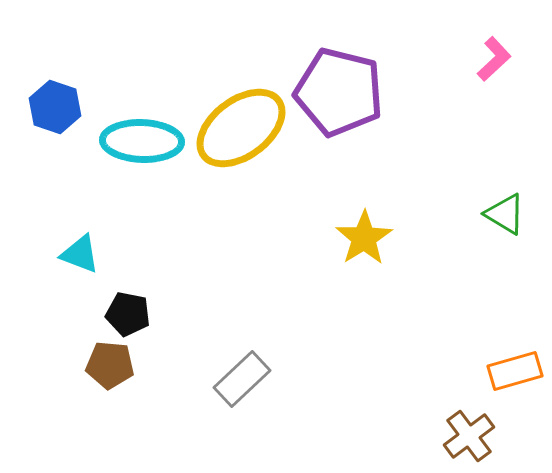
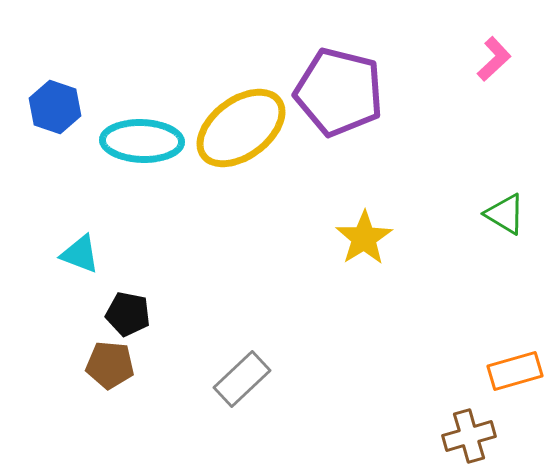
brown cross: rotated 21 degrees clockwise
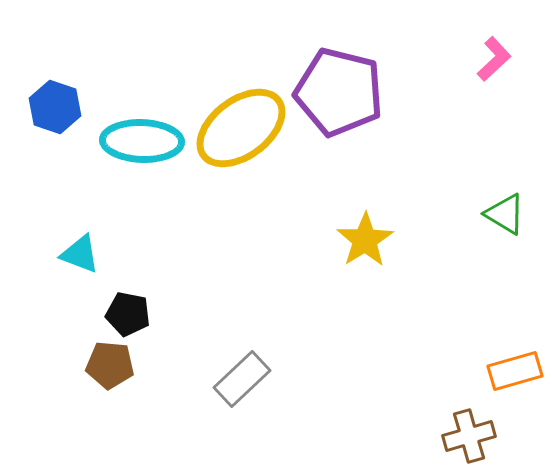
yellow star: moved 1 px right, 2 px down
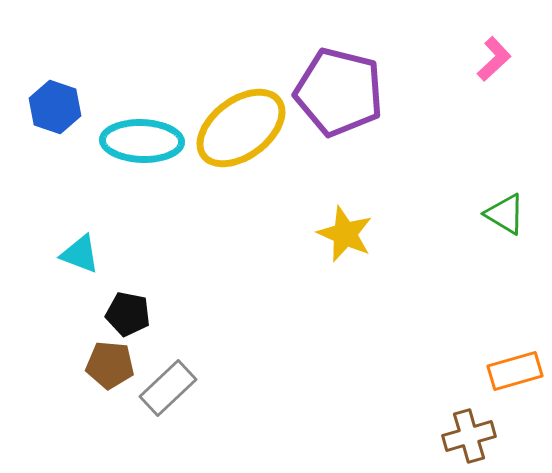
yellow star: moved 20 px left, 6 px up; rotated 16 degrees counterclockwise
gray rectangle: moved 74 px left, 9 px down
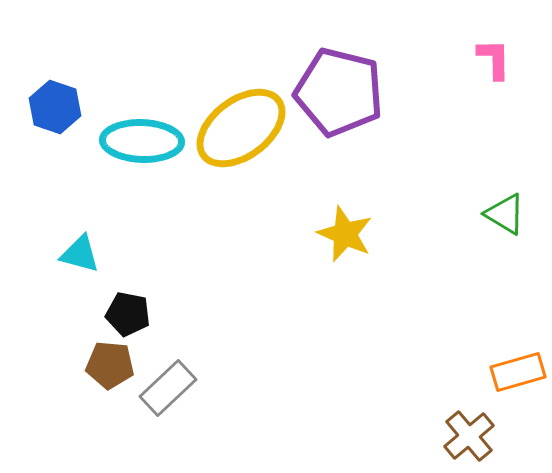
pink L-shape: rotated 48 degrees counterclockwise
cyan triangle: rotated 6 degrees counterclockwise
orange rectangle: moved 3 px right, 1 px down
brown cross: rotated 24 degrees counterclockwise
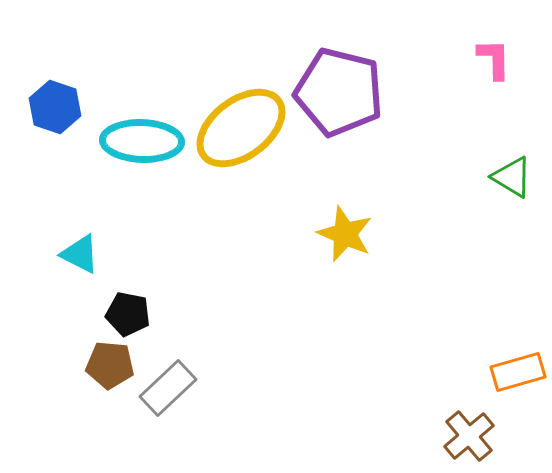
green triangle: moved 7 px right, 37 px up
cyan triangle: rotated 12 degrees clockwise
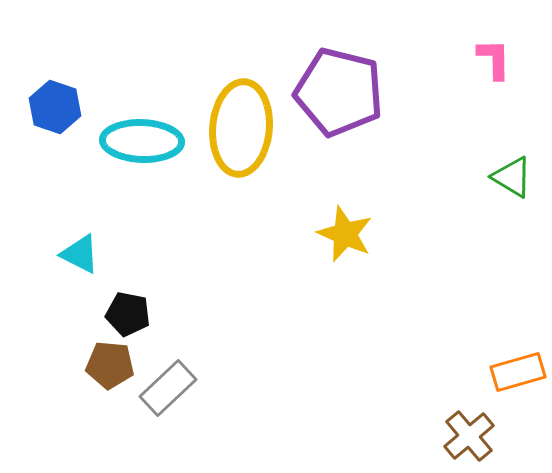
yellow ellipse: rotated 48 degrees counterclockwise
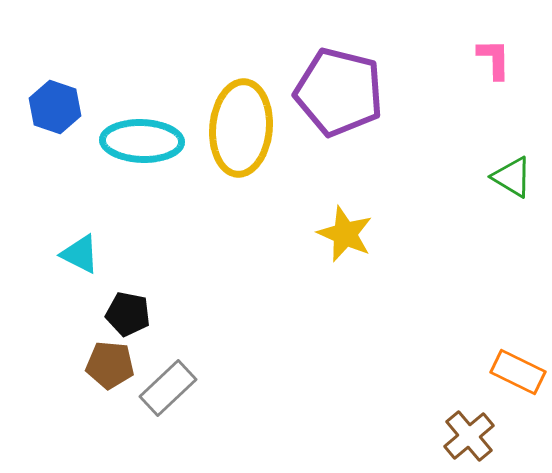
orange rectangle: rotated 42 degrees clockwise
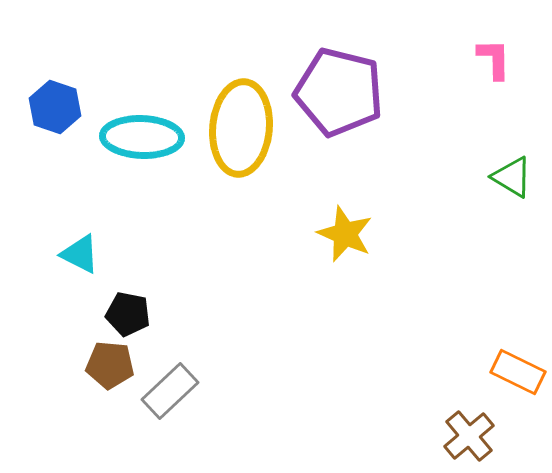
cyan ellipse: moved 4 px up
gray rectangle: moved 2 px right, 3 px down
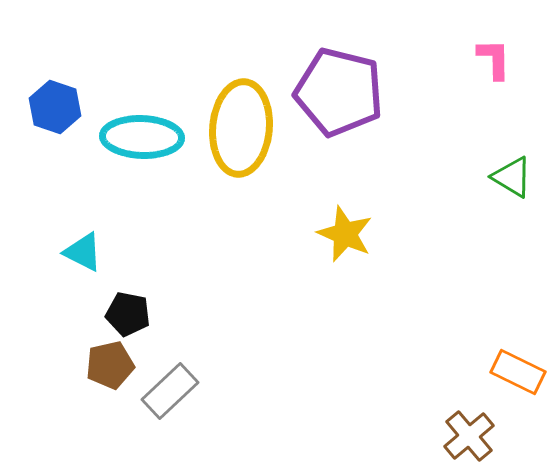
cyan triangle: moved 3 px right, 2 px up
brown pentagon: rotated 18 degrees counterclockwise
